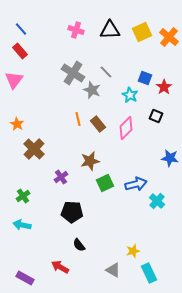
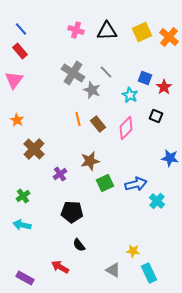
black triangle: moved 3 px left, 1 px down
orange star: moved 4 px up
purple cross: moved 1 px left, 3 px up
yellow star: rotated 24 degrees clockwise
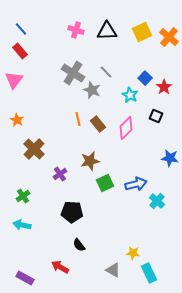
blue square: rotated 24 degrees clockwise
yellow star: moved 2 px down
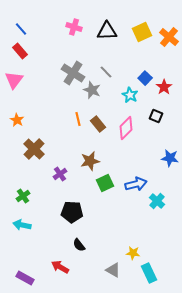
pink cross: moved 2 px left, 3 px up
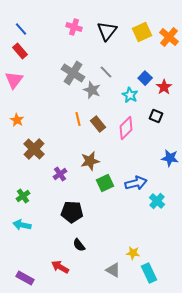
black triangle: rotated 50 degrees counterclockwise
blue arrow: moved 1 px up
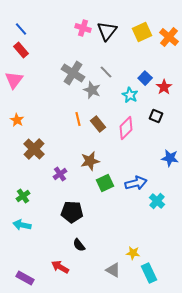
pink cross: moved 9 px right, 1 px down
red rectangle: moved 1 px right, 1 px up
